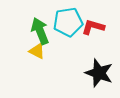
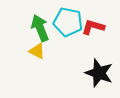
cyan pentagon: rotated 20 degrees clockwise
green arrow: moved 3 px up
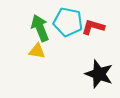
yellow triangle: rotated 18 degrees counterclockwise
black star: moved 1 px down
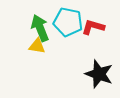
yellow triangle: moved 5 px up
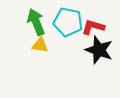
green arrow: moved 4 px left, 6 px up
yellow triangle: moved 3 px right, 1 px up
black star: moved 24 px up
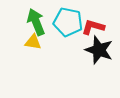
yellow triangle: moved 7 px left, 3 px up
